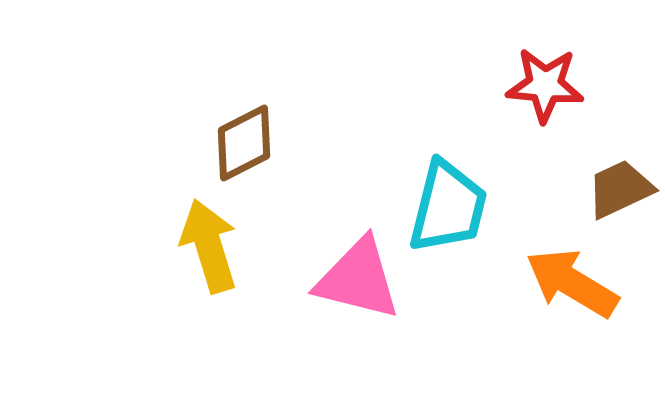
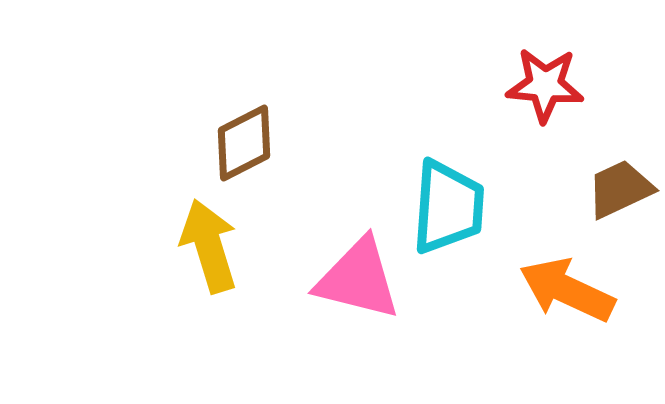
cyan trapezoid: rotated 10 degrees counterclockwise
orange arrow: moved 5 px left, 7 px down; rotated 6 degrees counterclockwise
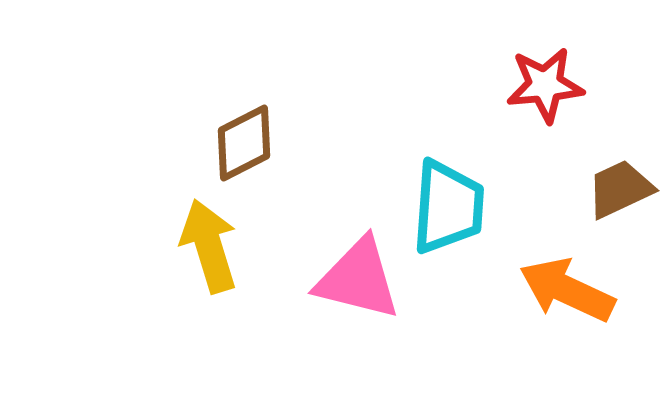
red star: rotated 10 degrees counterclockwise
